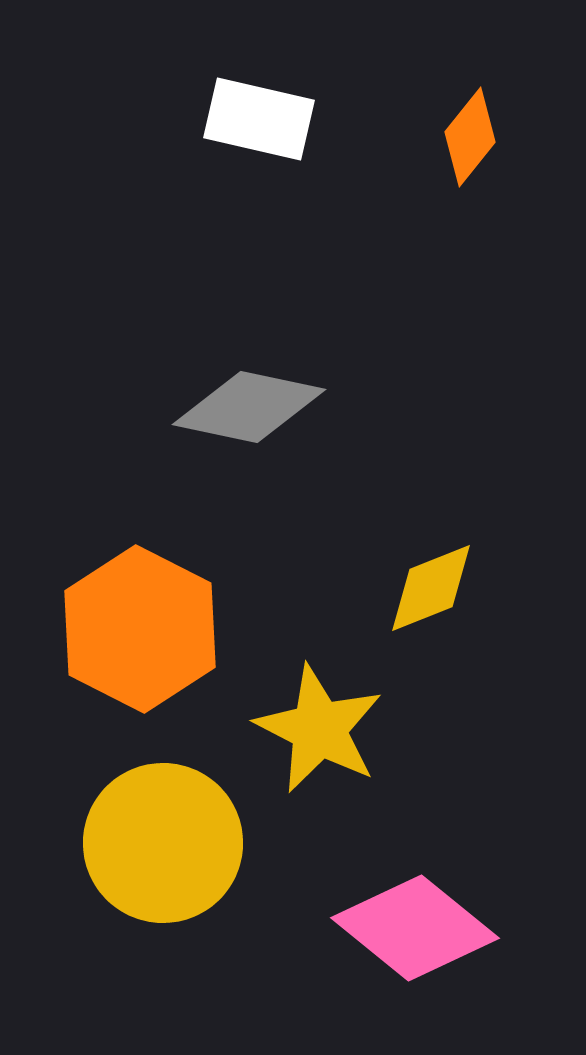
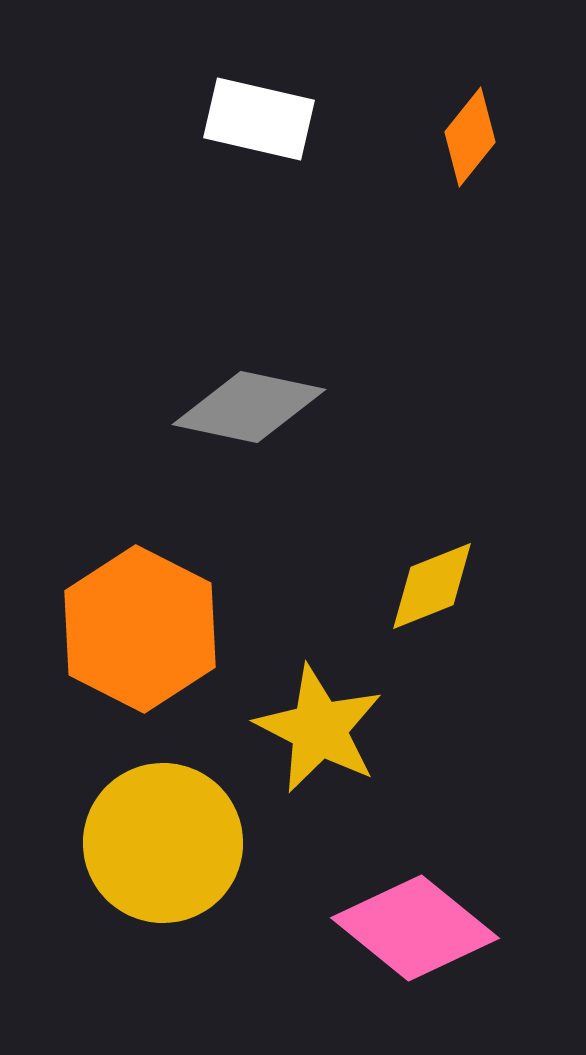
yellow diamond: moved 1 px right, 2 px up
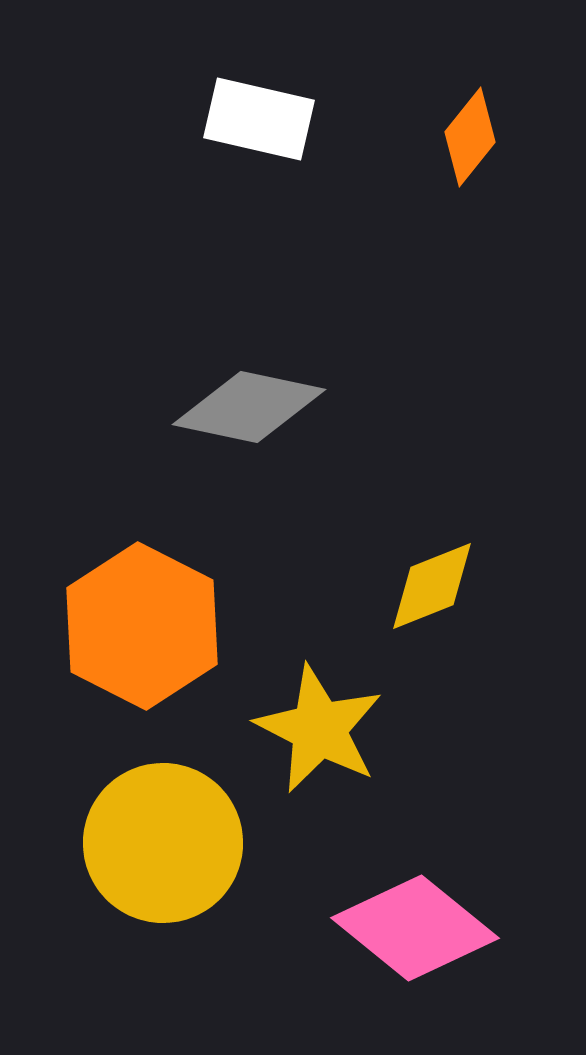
orange hexagon: moved 2 px right, 3 px up
